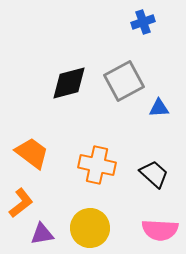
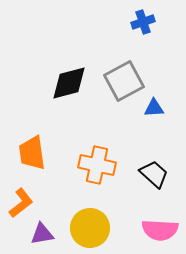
blue triangle: moved 5 px left
orange trapezoid: rotated 135 degrees counterclockwise
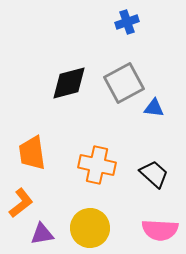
blue cross: moved 16 px left
gray square: moved 2 px down
blue triangle: rotated 10 degrees clockwise
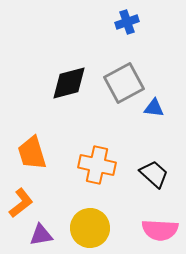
orange trapezoid: rotated 9 degrees counterclockwise
purple triangle: moved 1 px left, 1 px down
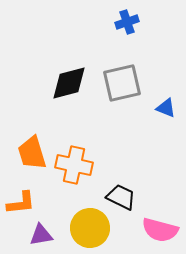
gray square: moved 2 px left; rotated 15 degrees clockwise
blue triangle: moved 12 px right; rotated 15 degrees clockwise
orange cross: moved 23 px left
black trapezoid: moved 33 px left, 23 px down; rotated 16 degrees counterclockwise
orange L-shape: rotated 32 degrees clockwise
pink semicircle: rotated 12 degrees clockwise
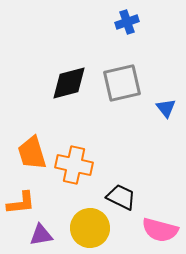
blue triangle: rotated 30 degrees clockwise
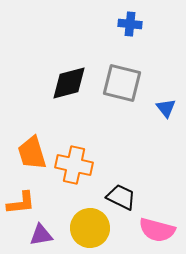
blue cross: moved 3 px right, 2 px down; rotated 25 degrees clockwise
gray square: rotated 27 degrees clockwise
pink semicircle: moved 3 px left
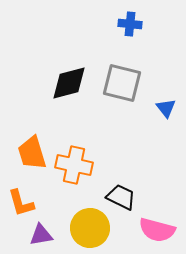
orange L-shape: rotated 80 degrees clockwise
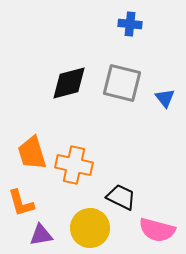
blue triangle: moved 1 px left, 10 px up
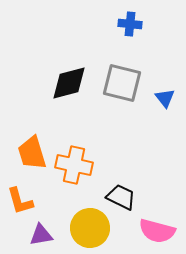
orange L-shape: moved 1 px left, 2 px up
pink semicircle: moved 1 px down
